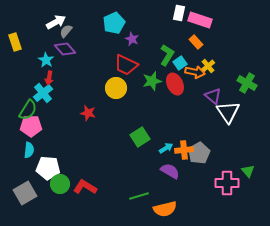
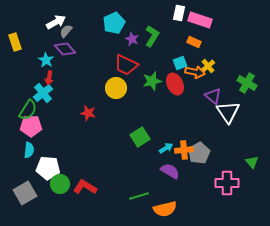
orange rectangle: moved 2 px left; rotated 24 degrees counterclockwise
green L-shape: moved 15 px left, 19 px up
cyan square: rotated 16 degrees clockwise
green triangle: moved 4 px right, 9 px up
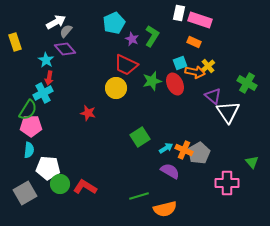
cyan cross: rotated 12 degrees clockwise
orange cross: rotated 30 degrees clockwise
